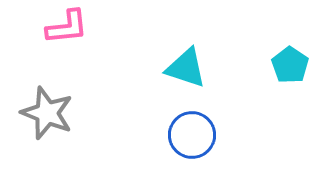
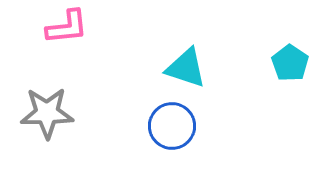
cyan pentagon: moved 2 px up
gray star: rotated 22 degrees counterclockwise
blue circle: moved 20 px left, 9 px up
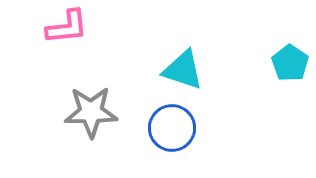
cyan triangle: moved 3 px left, 2 px down
gray star: moved 44 px right, 1 px up
blue circle: moved 2 px down
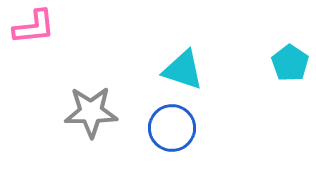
pink L-shape: moved 33 px left
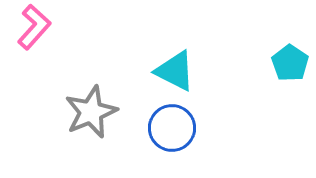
pink L-shape: rotated 42 degrees counterclockwise
cyan triangle: moved 8 px left, 1 px down; rotated 9 degrees clockwise
gray star: rotated 22 degrees counterclockwise
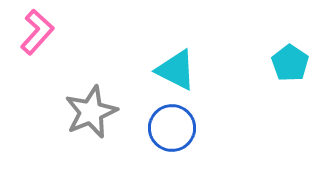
pink L-shape: moved 3 px right, 5 px down
cyan triangle: moved 1 px right, 1 px up
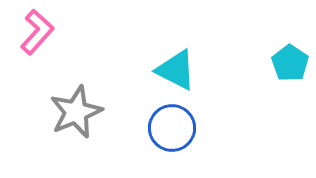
gray star: moved 15 px left
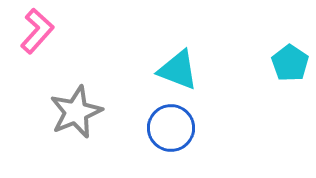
pink L-shape: moved 1 px up
cyan triangle: moved 2 px right; rotated 6 degrees counterclockwise
blue circle: moved 1 px left
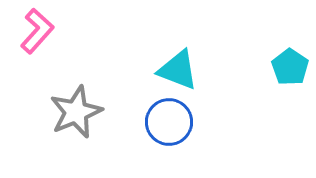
cyan pentagon: moved 4 px down
blue circle: moved 2 px left, 6 px up
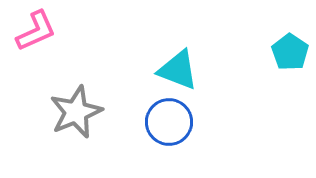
pink L-shape: moved 1 px left; rotated 24 degrees clockwise
cyan pentagon: moved 15 px up
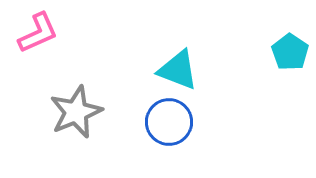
pink L-shape: moved 2 px right, 2 px down
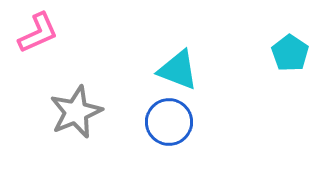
cyan pentagon: moved 1 px down
